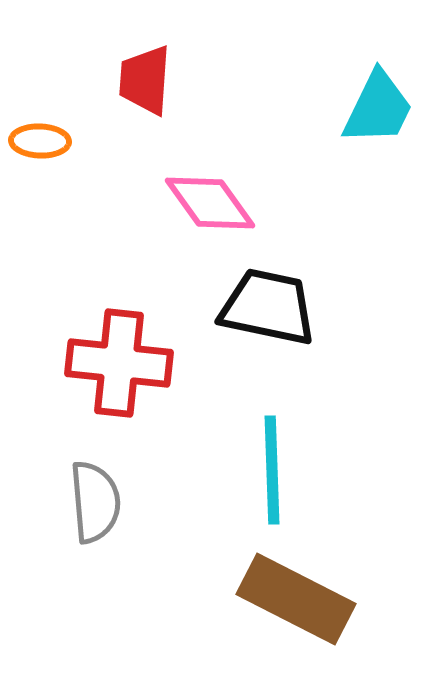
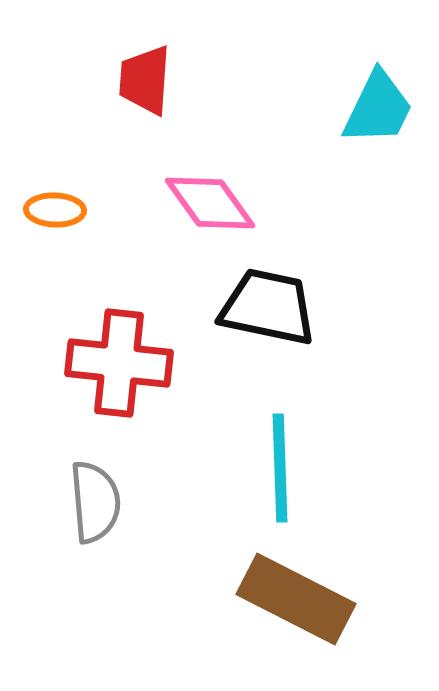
orange ellipse: moved 15 px right, 69 px down
cyan line: moved 8 px right, 2 px up
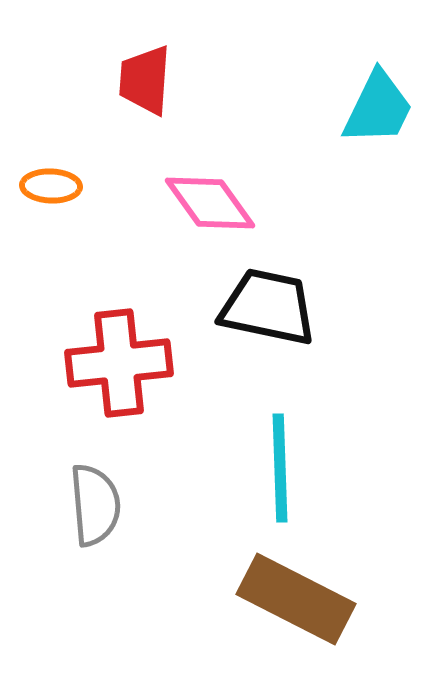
orange ellipse: moved 4 px left, 24 px up
red cross: rotated 12 degrees counterclockwise
gray semicircle: moved 3 px down
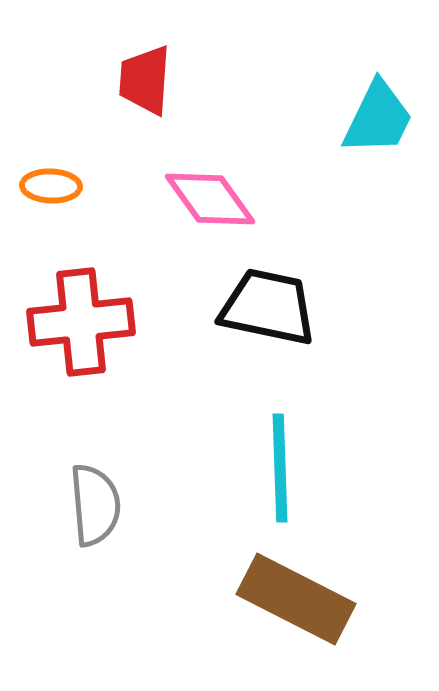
cyan trapezoid: moved 10 px down
pink diamond: moved 4 px up
red cross: moved 38 px left, 41 px up
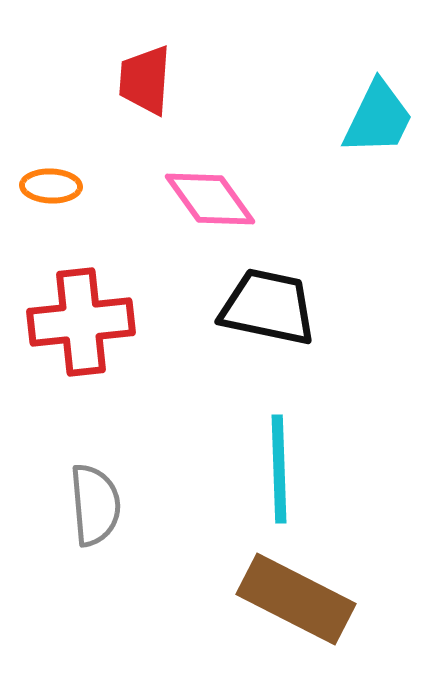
cyan line: moved 1 px left, 1 px down
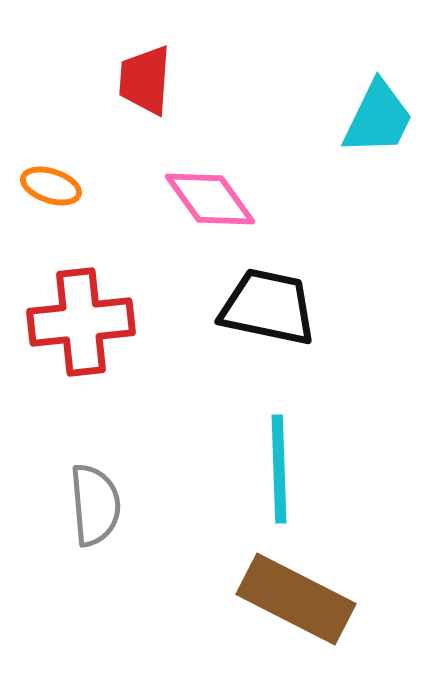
orange ellipse: rotated 16 degrees clockwise
